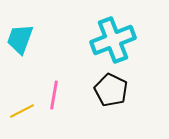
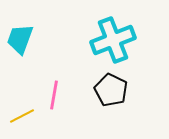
yellow line: moved 5 px down
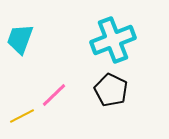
pink line: rotated 36 degrees clockwise
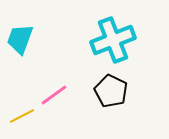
black pentagon: moved 1 px down
pink line: rotated 8 degrees clockwise
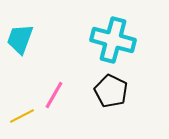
cyan cross: rotated 36 degrees clockwise
pink line: rotated 24 degrees counterclockwise
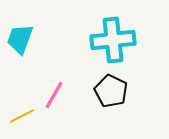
cyan cross: rotated 21 degrees counterclockwise
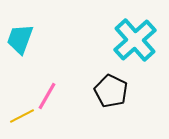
cyan cross: moved 22 px right; rotated 36 degrees counterclockwise
pink line: moved 7 px left, 1 px down
